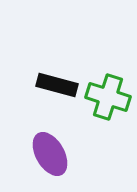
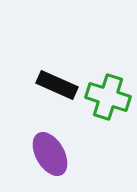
black rectangle: rotated 9 degrees clockwise
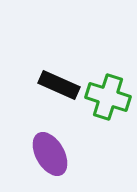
black rectangle: moved 2 px right
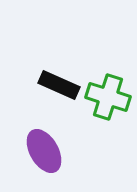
purple ellipse: moved 6 px left, 3 px up
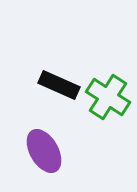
green cross: rotated 15 degrees clockwise
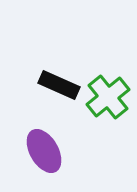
green cross: rotated 18 degrees clockwise
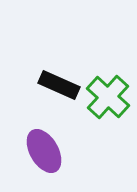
green cross: rotated 9 degrees counterclockwise
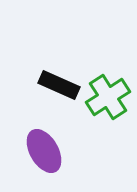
green cross: rotated 15 degrees clockwise
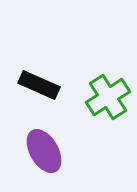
black rectangle: moved 20 px left
